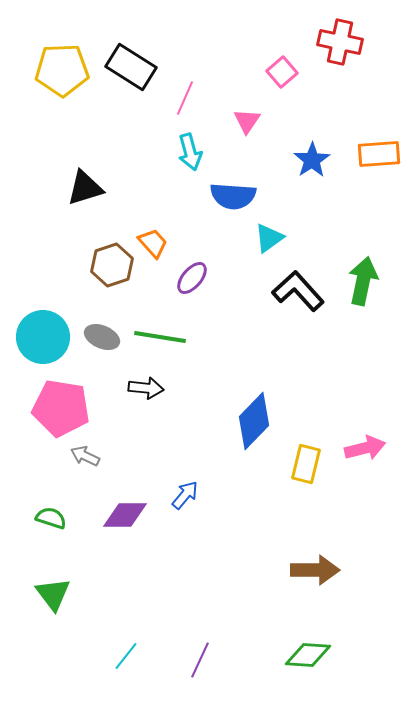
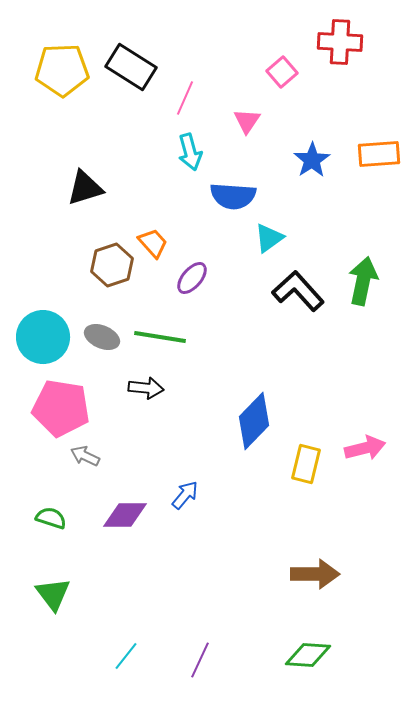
red cross: rotated 9 degrees counterclockwise
brown arrow: moved 4 px down
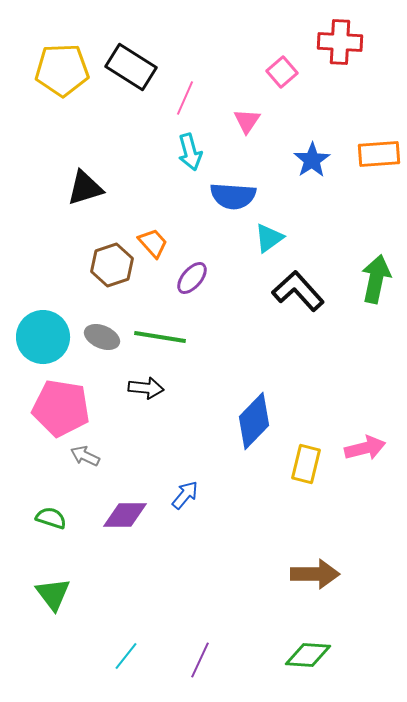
green arrow: moved 13 px right, 2 px up
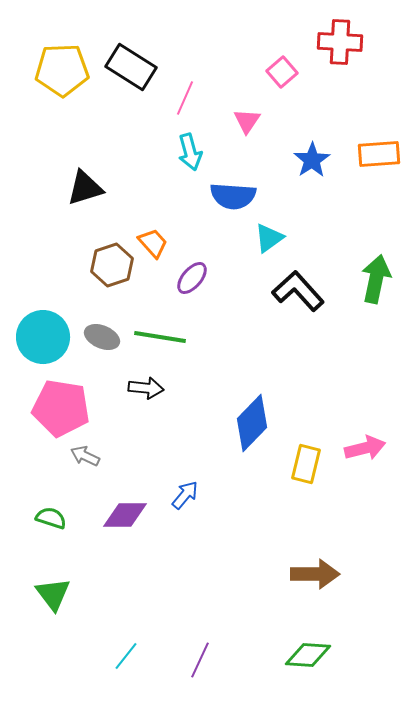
blue diamond: moved 2 px left, 2 px down
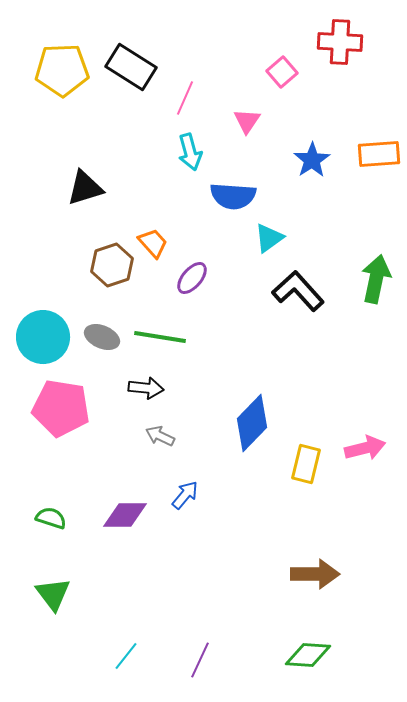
gray arrow: moved 75 px right, 20 px up
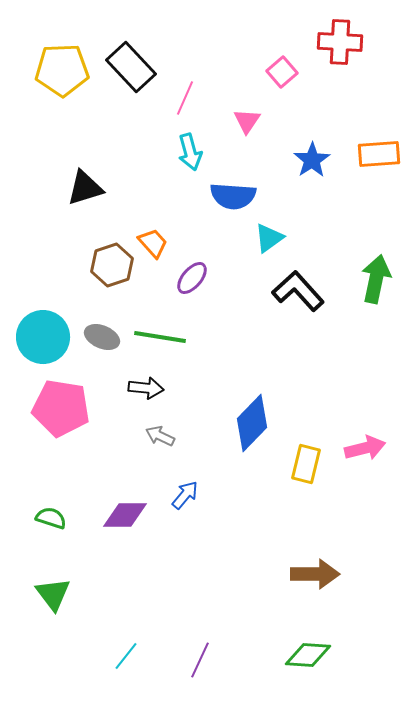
black rectangle: rotated 15 degrees clockwise
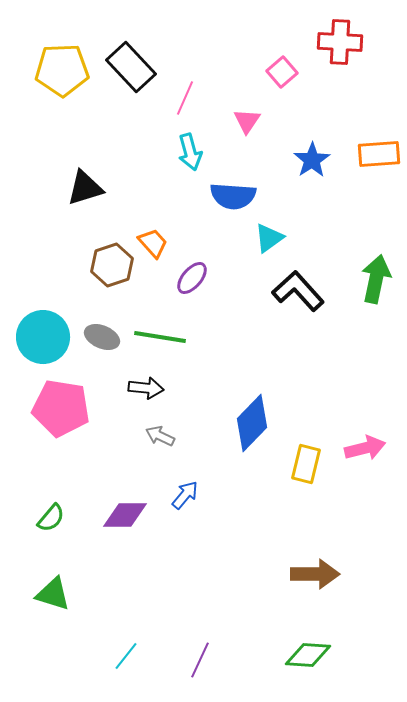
green semicircle: rotated 112 degrees clockwise
green triangle: rotated 36 degrees counterclockwise
